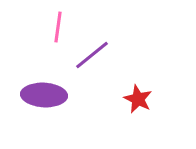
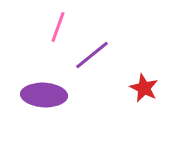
pink line: rotated 12 degrees clockwise
red star: moved 6 px right, 11 px up
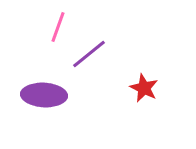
purple line: moved 3 px left, 1 px up
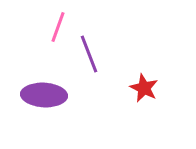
purple line: rotated 72 degrees counterclockwise
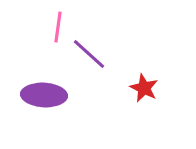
pink line: rotated 12 degrees counterclockwise
purple line: rotated 27 degrees counterclockwise
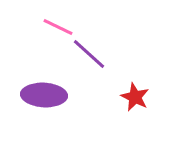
pink line: rotated 72 degrees counterclockwise
red star: moved 9 px left, 9 px down
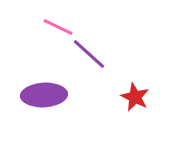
purple ellipse: rotated 6 degrees counterclockwise
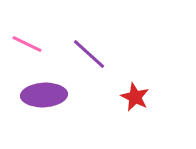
pink line: moved 31 px left, 17 px down
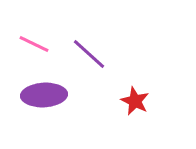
pink line: moved 7 px right
red star: moved 4 px down
